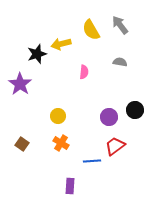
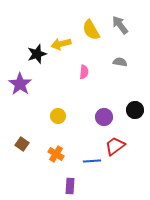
purple circle: moved 5 px left
orange cross: moved 5 px left, 11 px down
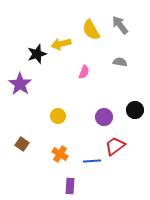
pink semicircle: rotated 16 degrees clockwise
orange cross: moved 4 px right
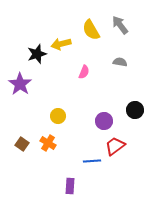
purple circle: moved 4 px down
orange cross: moved 12 px left, 11 px up
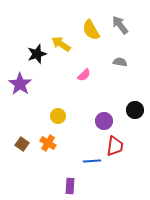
yellow arrow: rotated 48 degrees clockwise
pink semicircle: moved 3 px down; rotated 24 degrees clockwise
red trapezoid: rotated 135 degrees clockwise
